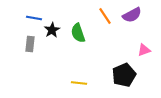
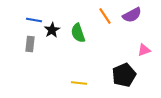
blue line: moved 2 px down
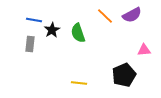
orange line: rotated 12 degrees counterclockwise
pink triangle: rotated 16 degrees clockwise
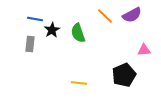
blue line: moved 1 px right, 1 px up
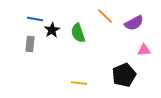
purple semicircle: moved 2 px right, 8 px down
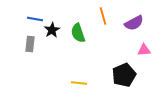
orange line: moved 2 px left; rotated 30 degrees clockwise
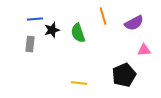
blue line: rotated 14 degrees counterclockwise
black star: rotated 14 degrees clockwise
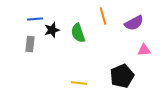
black pentagon: moved 2 px left, 1 px down
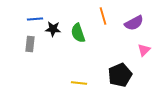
black star: moved 1 px right, 1 px up; rotated 21 degrees clockwise
pink triangle: rotated 40 degrees counterclockwise
black pentagon: moved 2 px left, 1 px up
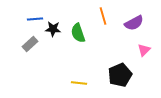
gray rectangle: rotated 42 degrees clockwise
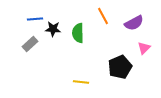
orange line: rotated 12 degrees counterclockwise
green semicircle: rotated 18 degrees clockwise
pink triangle: moved 2 px up
black pentagon: moved 8 px up
yellow line: moved 2 px right, 1 px up
